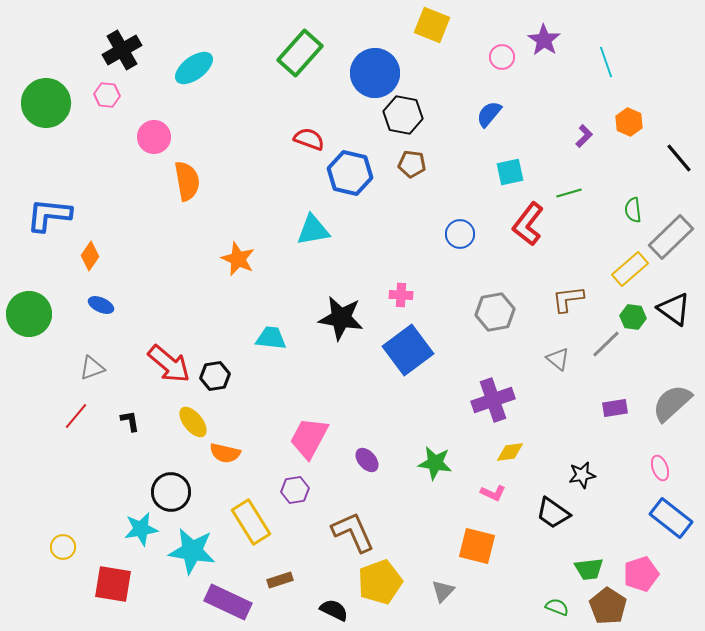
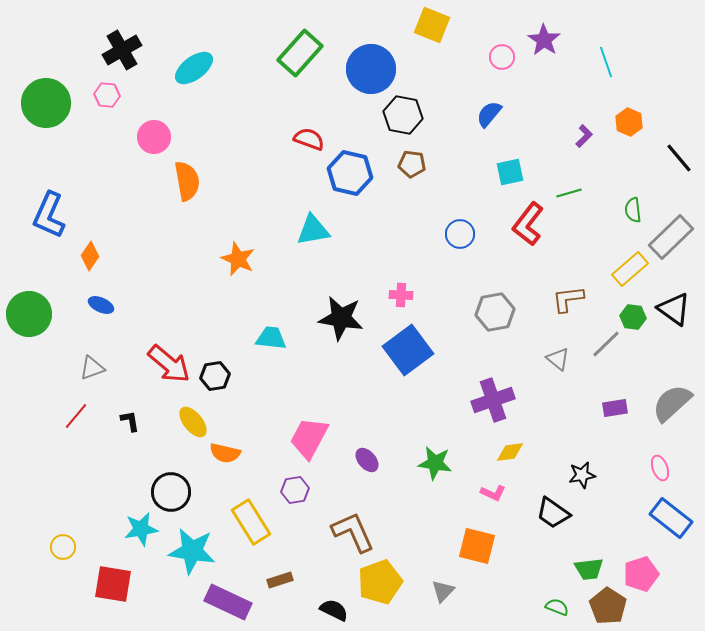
blue circle at (375, 73): moved 4 px left, 4 px up
blue L-shape at (49, 215): rotated 72 degrees counterclockwise
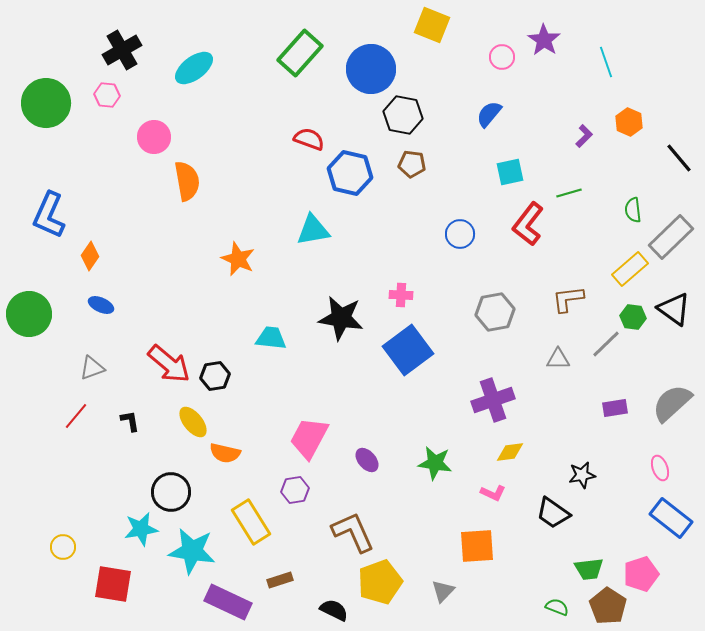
gray triangle at (558, 359): rotated 40 degrees counterclockwise
orange square at (477, 546): rotated 18 degrees counterclockwise
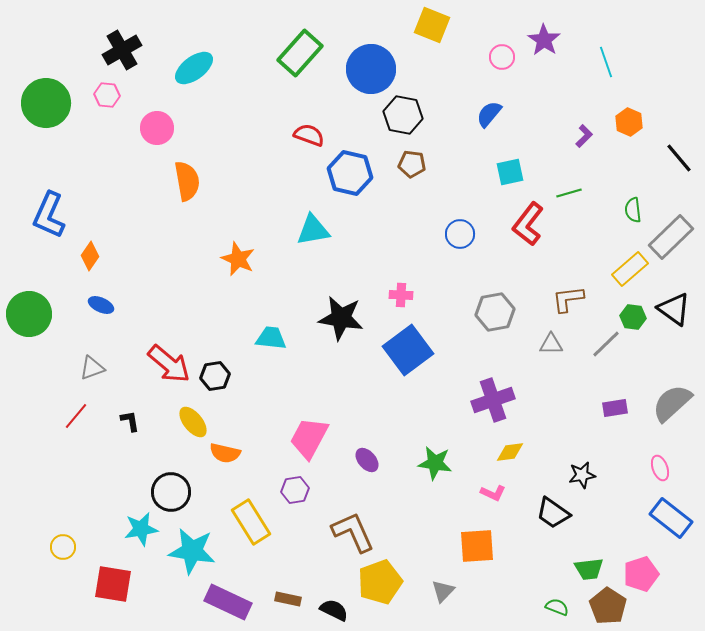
pink circle at (154, 137): moved 3 px right, 9 px up
red semicircle at (309, 139): moved 4 px up
gray triangle at (558, 359): moved 7 px left, 15 px up
brown rectangle at (280, 580): moved 8 px right, 19 px down; rotated 30 degrees clockwise
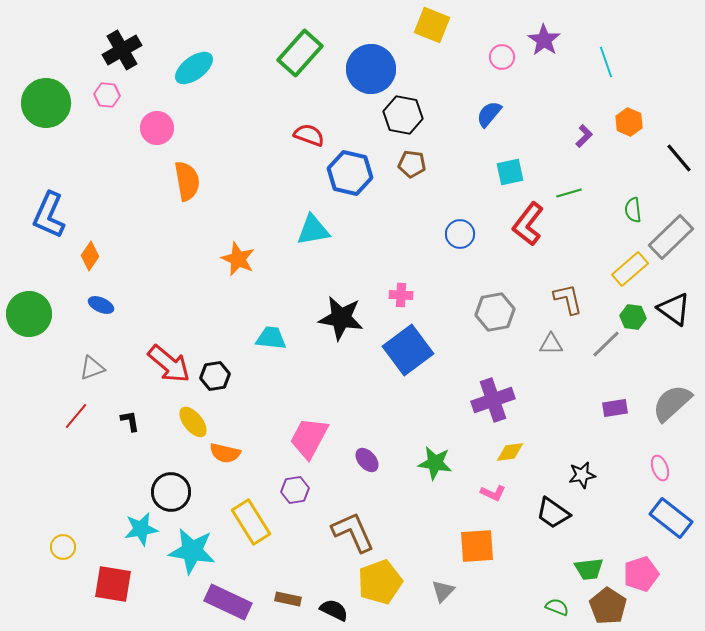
brown L-shape at (568, 299): rotated 84 degrees clockwise
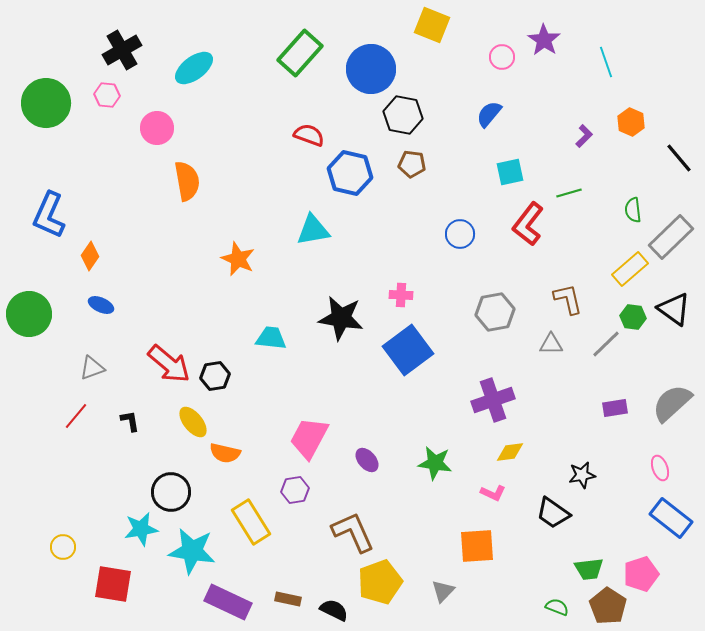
orange hexagon at (629, 122): moved 2 px right
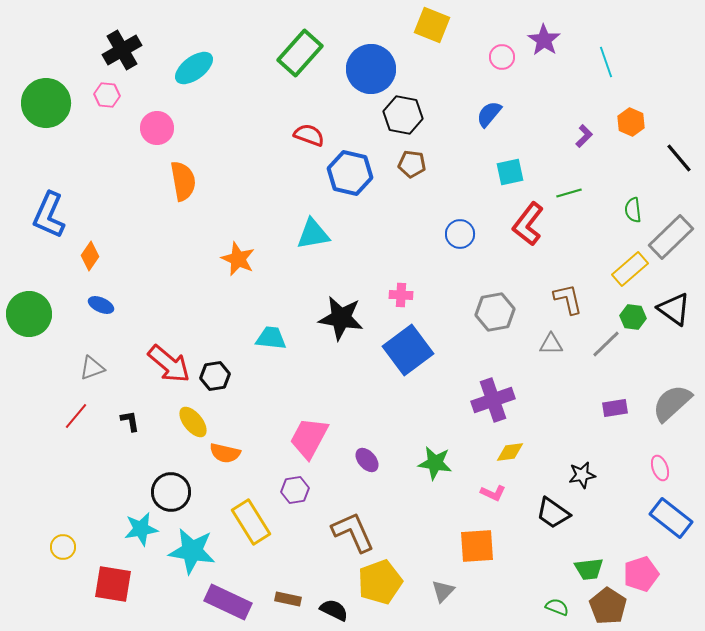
orange semicircle at (187, 181): moved 4 px left
cyan triangle at (313, 230): moved 4 px down
